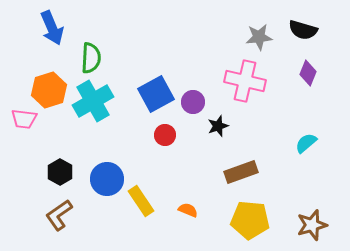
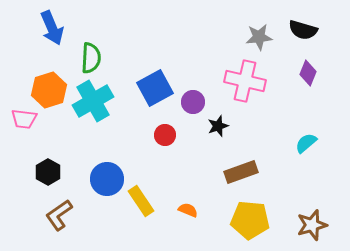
blue square: moved 1 px left, 6 px up
black hexagon: moved 12 px left
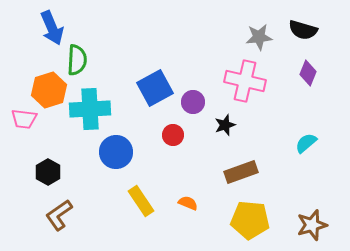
green semicircle: moved 14 px left, 2 px down
cyan cross: moved 3 px left, 8 px down; rotated 27 degrees clockwise
black star: moved 7 px right, 1 px up
red circle: moved 8 px right
blue circle: moved 9 px right, 27 px up
orange semicircle: moved 7 px up
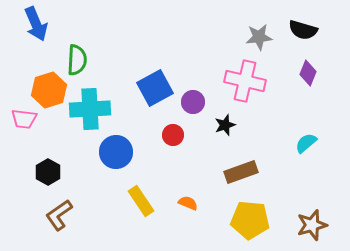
blue arrow: moved 16 px left, 4 px up
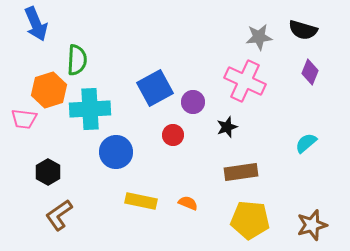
purple diamond: moved 2 px right, 1 px up
pink cross: rotated 12 degrees clockwise
black star: moved 2 px right, 2 px down
brown rectangle: rotated 12 degrees clockwise
yellow rectangle: rotated 44 degrees counterclockwise
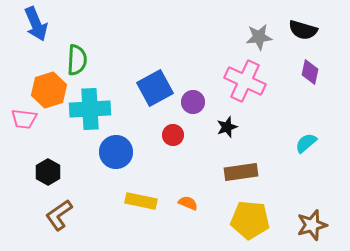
purple diamond: rotated 10 degrees counterclockwise
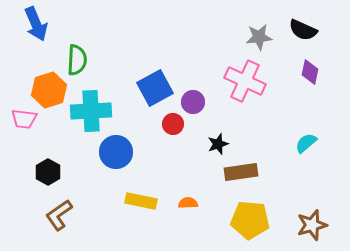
black semicircle: rotated 8 degrees clockwise
cyan cross: moved 1 px right, 2 px down
black star: moved 9 px left, 17 px down
red circle: moved 11 px up
orange semicircle: rotated 24 degrees counterclockwise
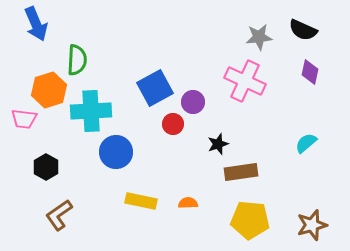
black hexagon: moved 2 px left, 5 px up
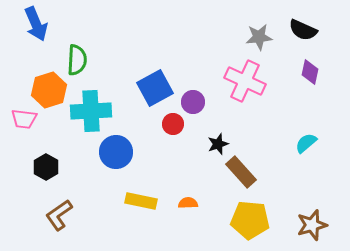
brown rectangle: rotated 56 degrees clockwise
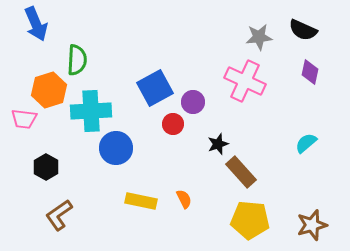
blue circle: moved 4 px up
orange semicircle: moved 4 px left, 4 px up; rotated 66 degrees clockwise
